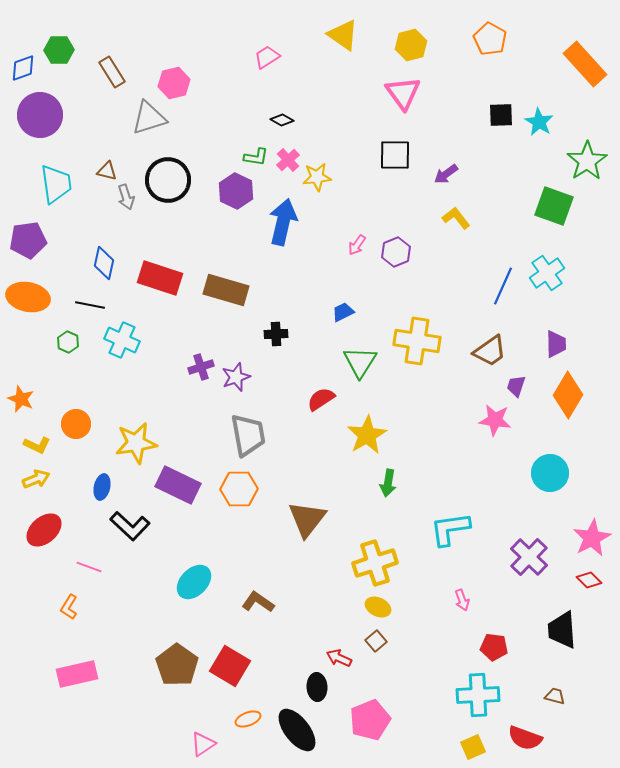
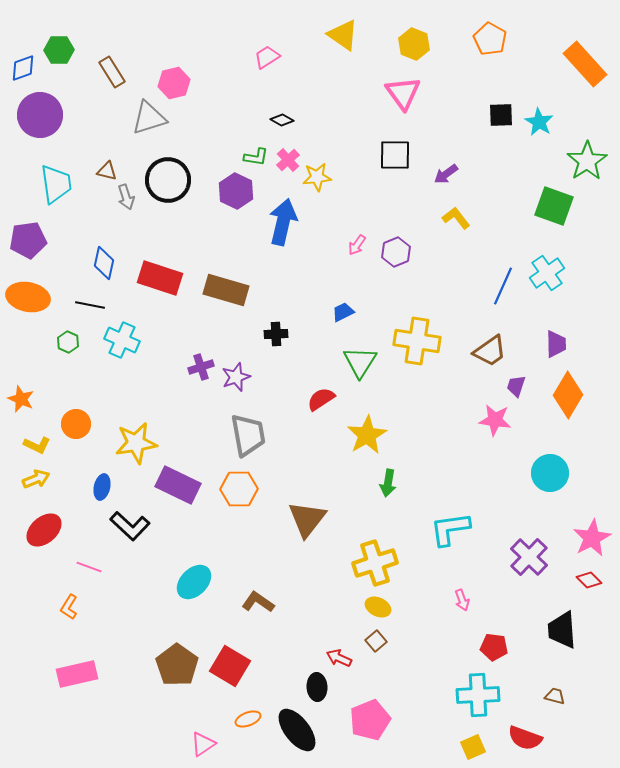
yellow hexagon at (411, 45): moved 3 px right, 1 px up; rotated 24 degrees counterclockwise
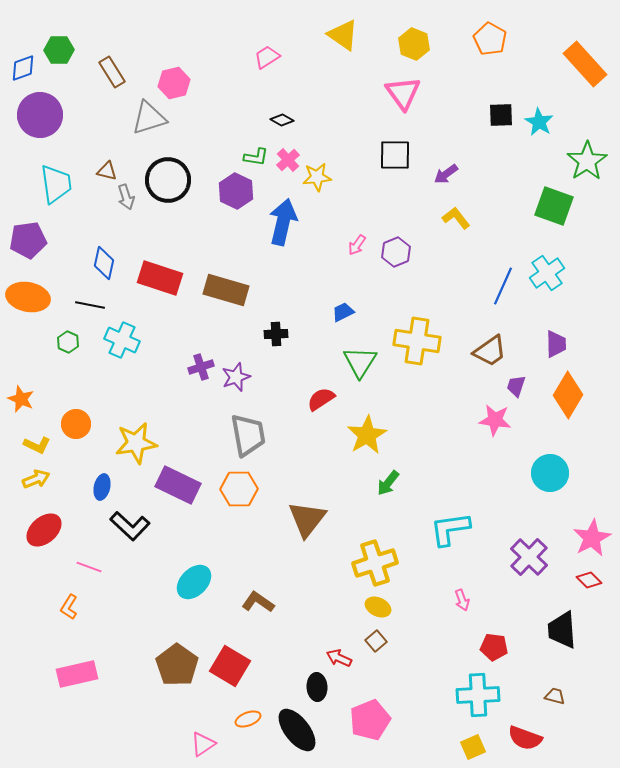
green arrow at (388, 483): rotated 28 degrees clockwise
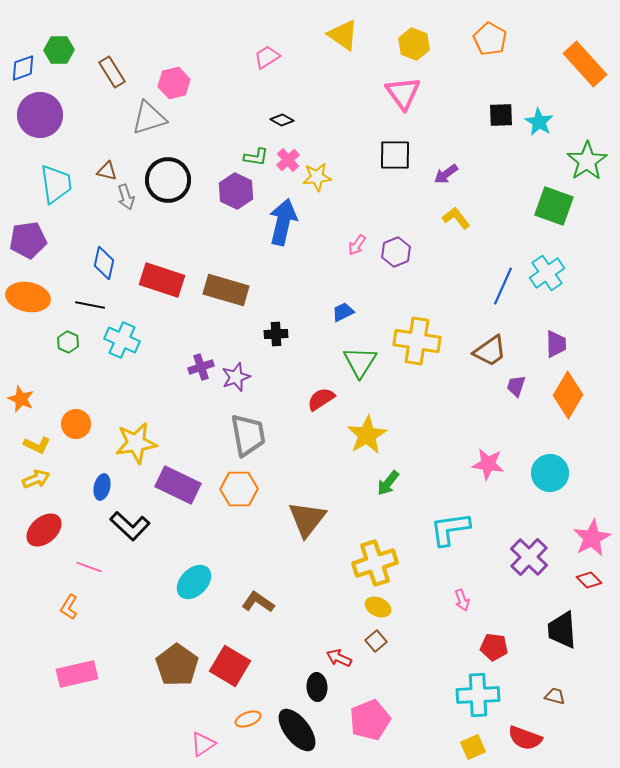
red rectangle at (160, 278): moved 2 px right, 2 px down
pink star at (495, 420): moved 7 px left, 44 px down
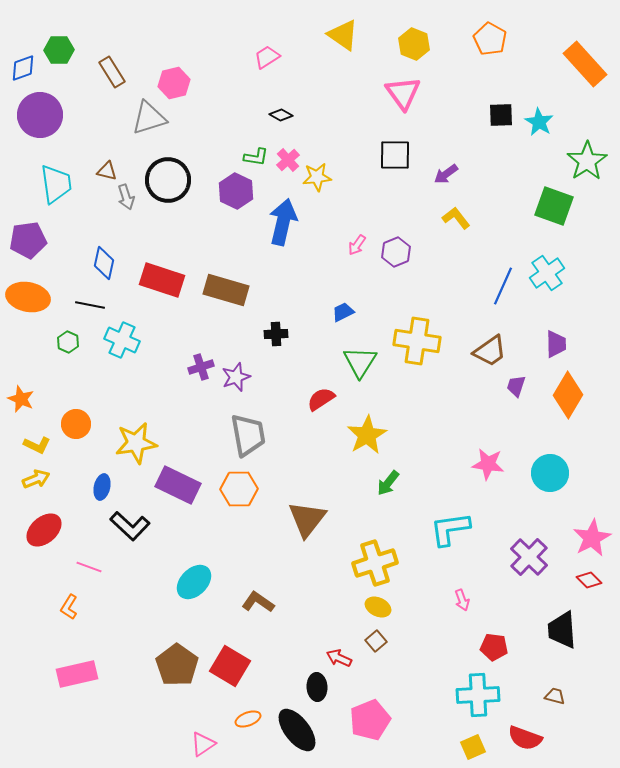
black diamond at (282, 120): moved 1 px left, 5 px up
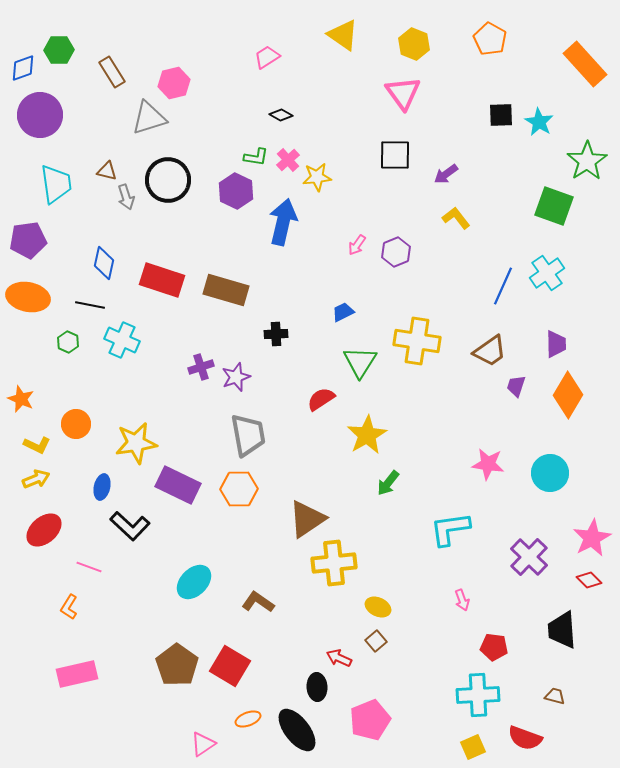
brown triangle at (307, 519): rotated 18 degrees clockwise
yellow cross at (375, 563): moved 41 px left; rotated 12 degrees clockwise
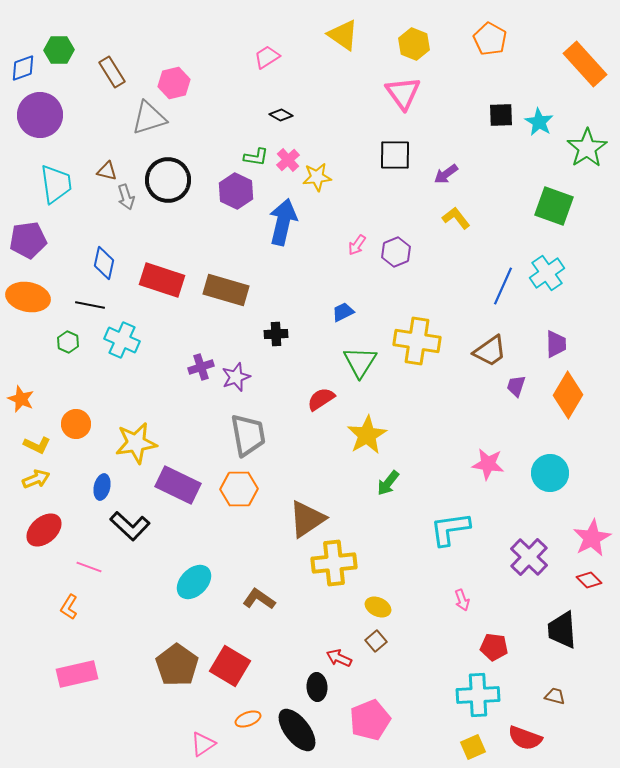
green star at (587, 161): moved 13 px up
brown L-shape at (258, 602): moved 1 px right, 3 px up
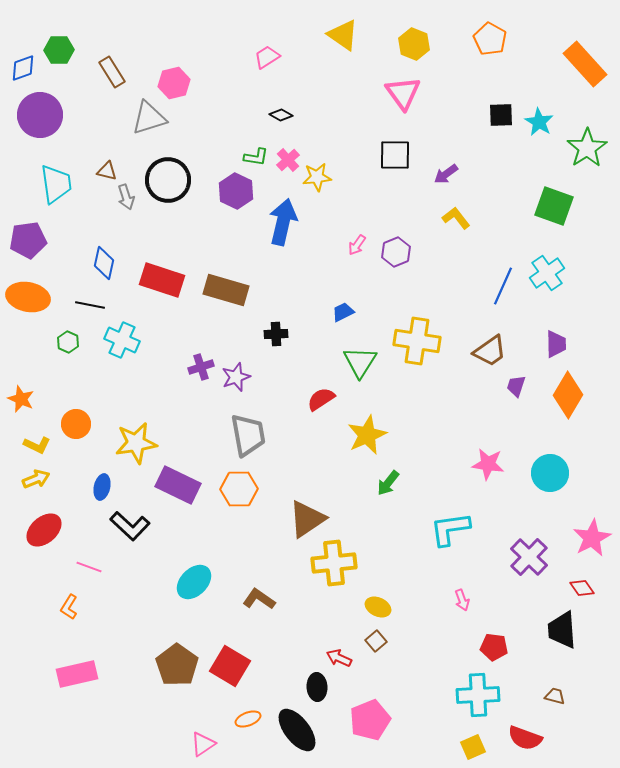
yellow star at (367, 435): rotated 6 degrees clockwise
red diamond at (589, 580): moved 7 px left, 8 px down; rotated 10 degrees clockwise
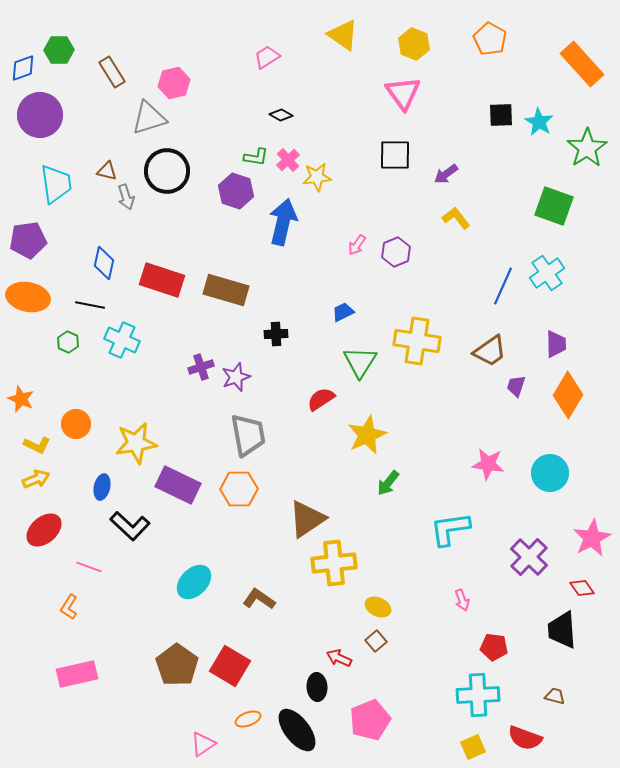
orange rectangle at (585, 64): moved 3 px left
black circle at (168, 180): moved 1 px left, 9 px up
purple hexagon at (236, 191): rotated 8 degrees counterclockwise
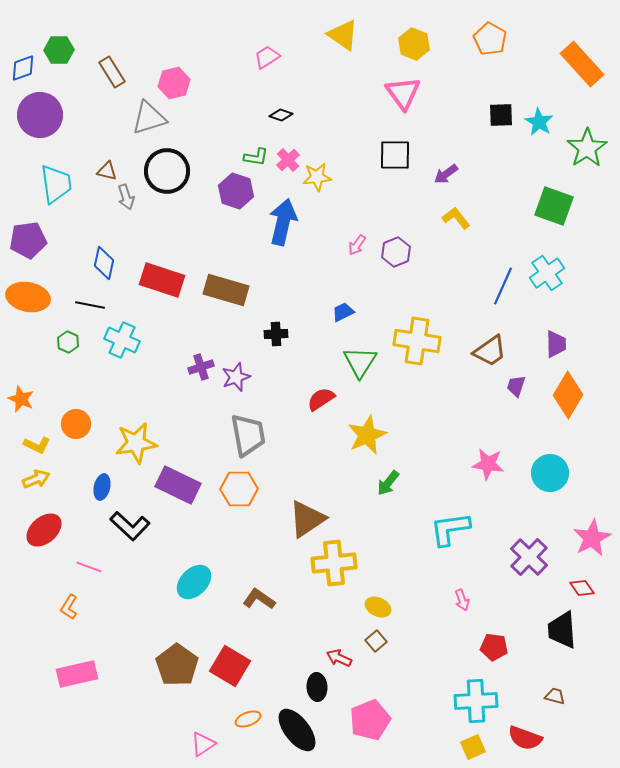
black diamond at (281, 115): rotated 10 degrees counterclockwise
cyan cross at (478, 695): moved 2 px left, 6 px down
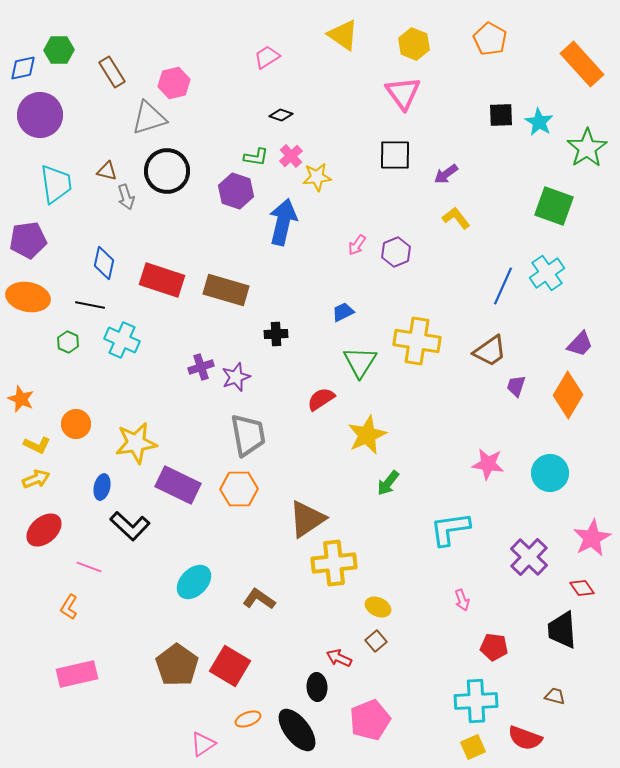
blue diamond at (23, 68): rotated 8 degrees clockwise
pink cross at (288, 160): moved 3 px right, 4 px up
purple trapezoid at (556, 344): moved 24 px right; rotated 44 degrees clockwise
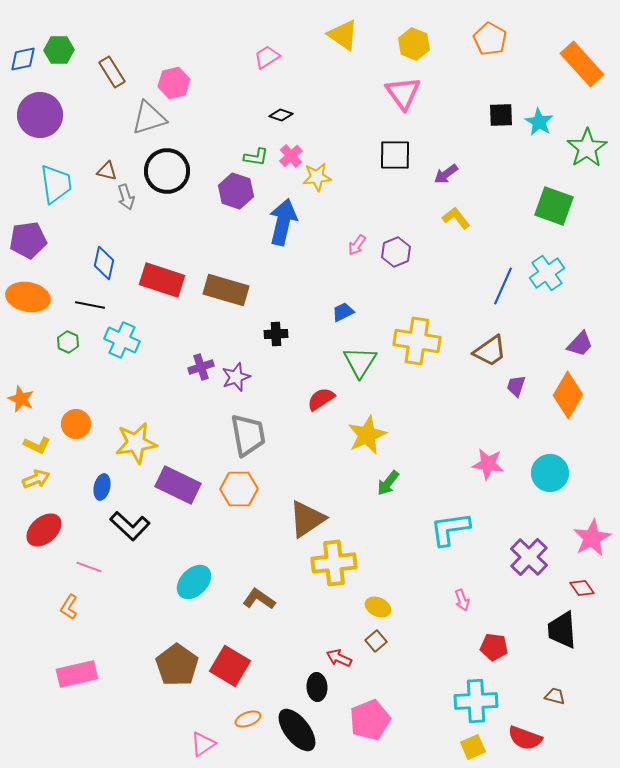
blue diamond at (23, 68): moved 9 px up
